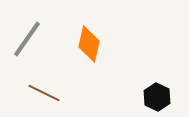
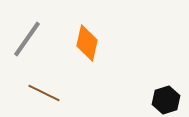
orange diamond: moved 2 px left, 1 px up
black hexagon: moved 9 px right, 3 px down; rotated 16 degrees clockwise
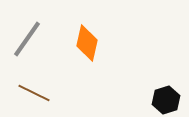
brown line: moved 10 px left
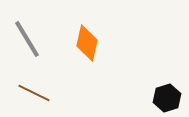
gray line: rotated 66 degrees counterclockwise
black hexagon: moved 1 px right, 2 px up
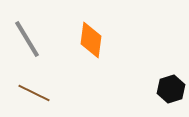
orange diamond: moved 4 px right, 3 px up; rotated 6 degrees counterclockwise
black hexagon: moved 4 px right, 9 px up
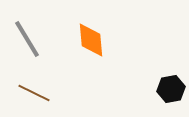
orange diamond: rotated 12 degrees counterclockwise
black hexagon: rotated 8 degrees clockwise
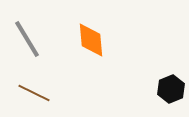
black hexagon: rotated 12 degrees counterclockwise
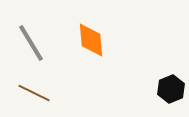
gray line: moved 4 px right, 4 px down
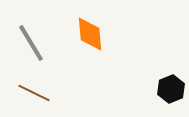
orange diamond: moved 1 px left, 6 px up
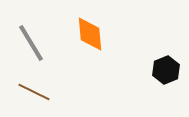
black hexagon: moved 5 px left, 19 px up
brown line: moved 1 px up
